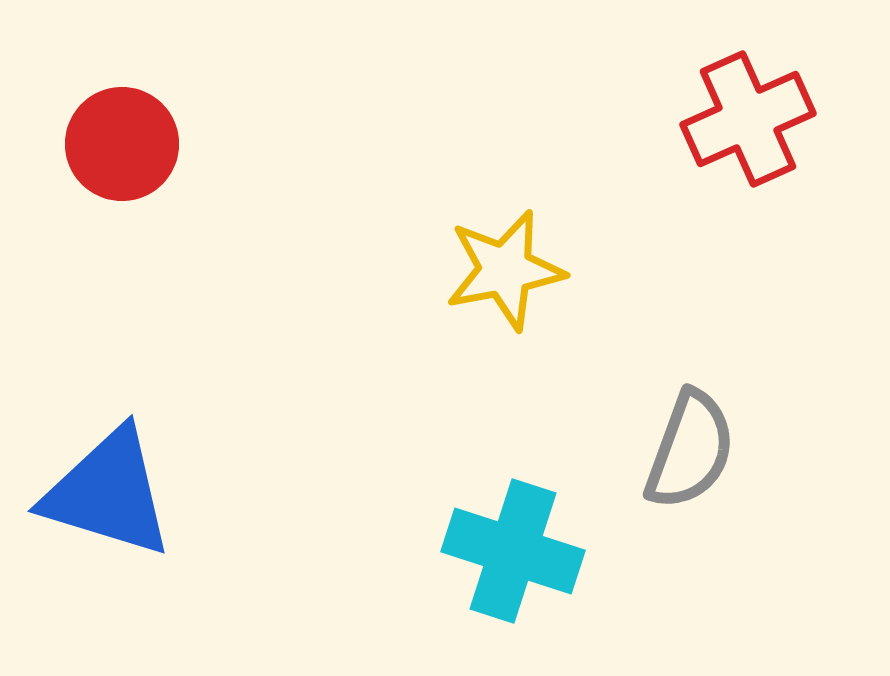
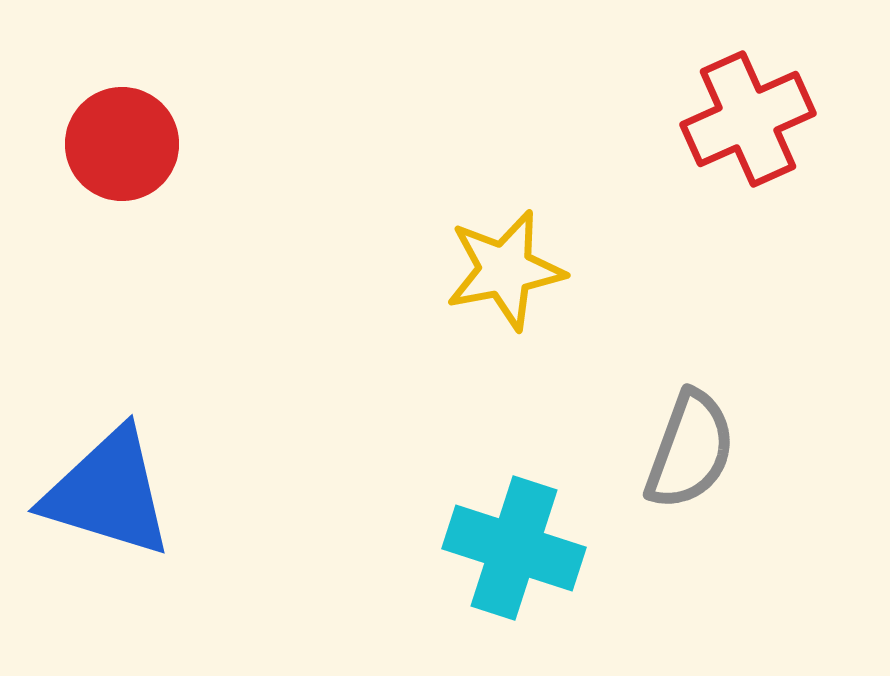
cyan cross: moved 1 px right, 3 px up
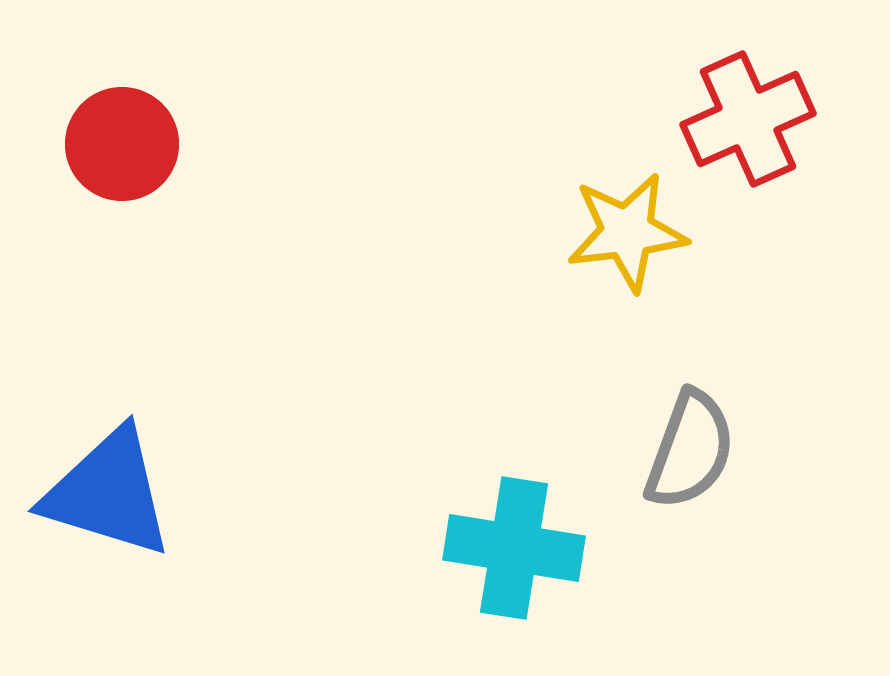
yellow star: moved 122 px right, 38 px up; rotated 4 degrees clockwise
cyan cross: rotated 9 degrees counterclockwise
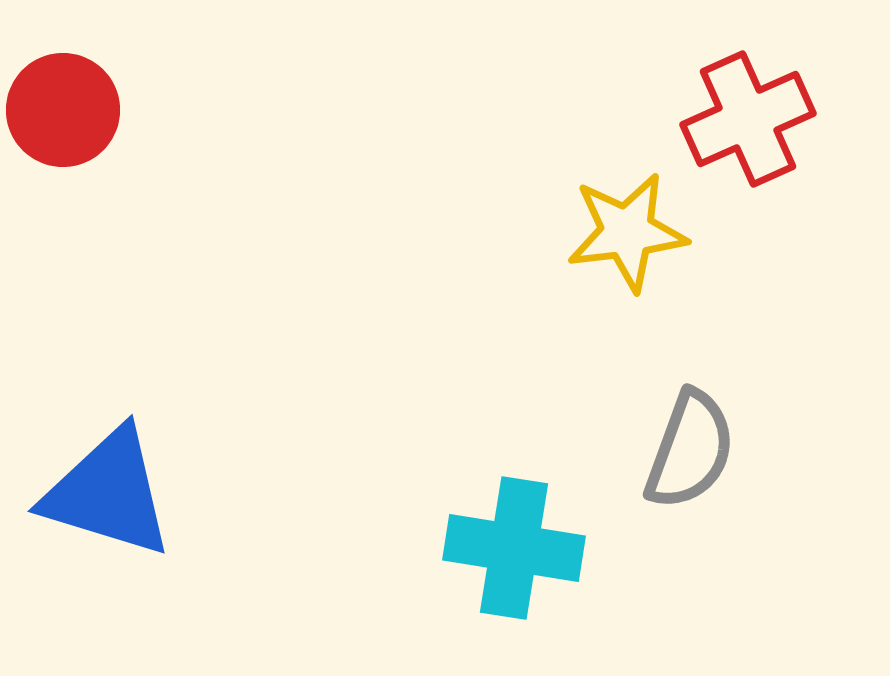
red circle: moved 59 px left, 34 px up
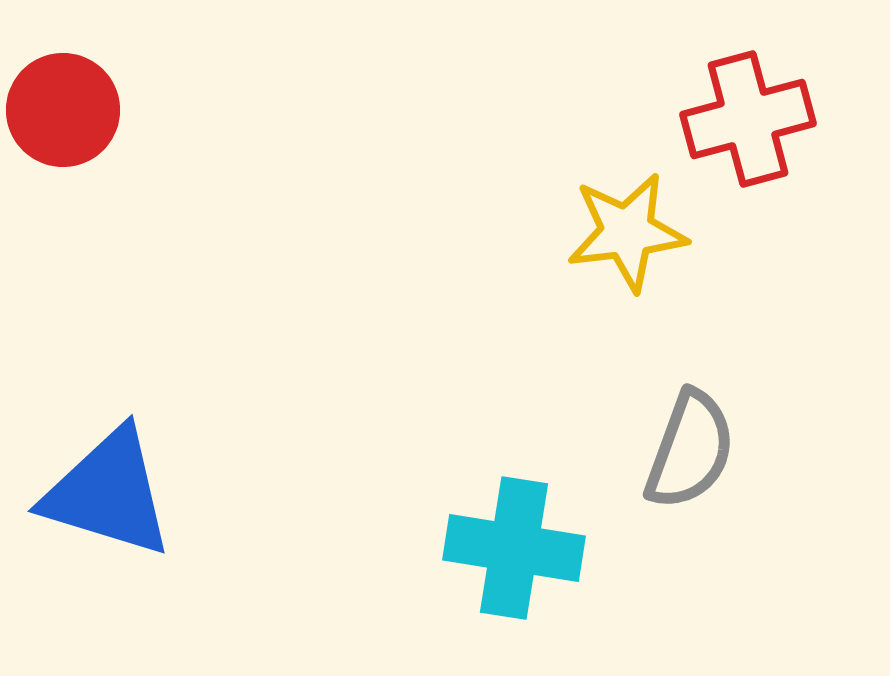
red cross: rotated 9 degrees clockwise
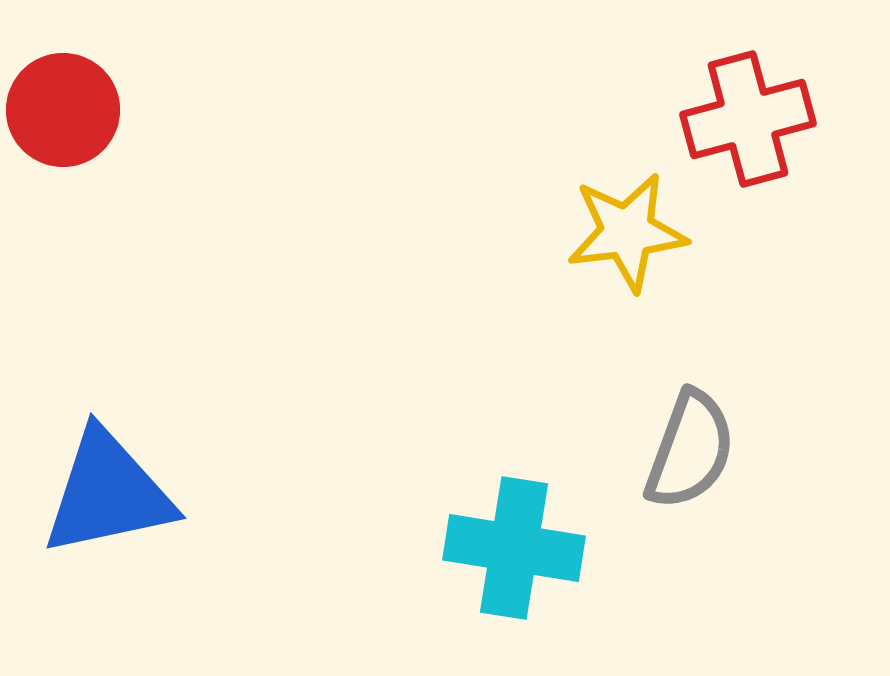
blue triangle: rotated 29 degrees counterclockwise
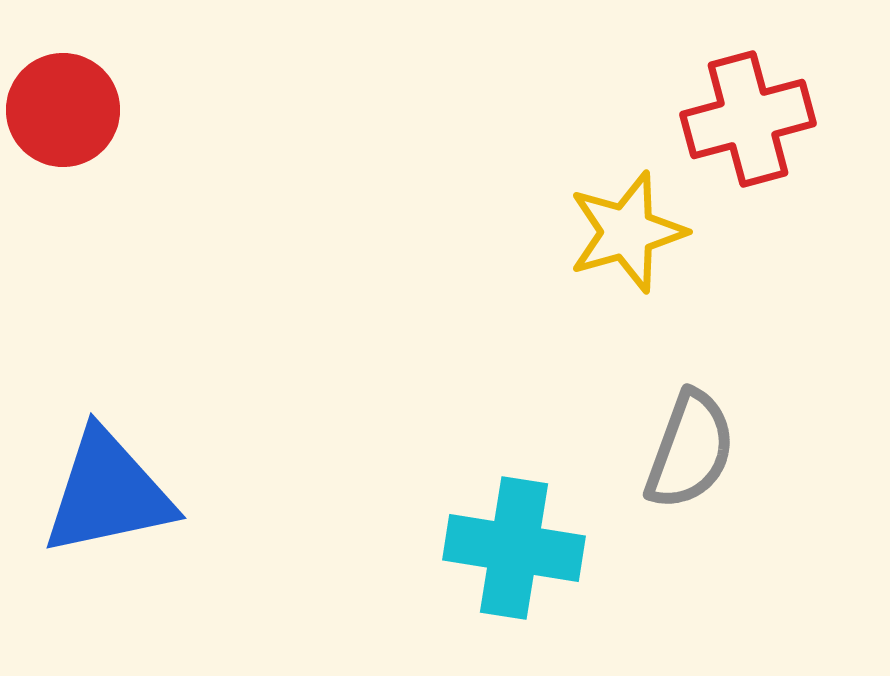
yellow star: rotated 9 degrees counterclockwise
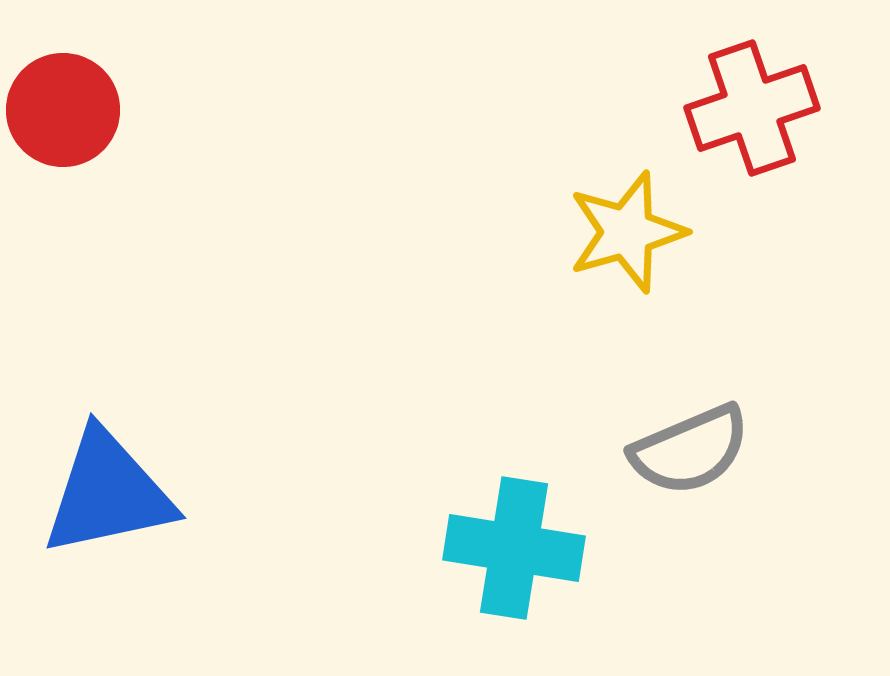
red cross: moved 4 px right, 11 px up; rotated 4 degrees counterclockwise
gray semicircle: rotated 47 degrees clockwise
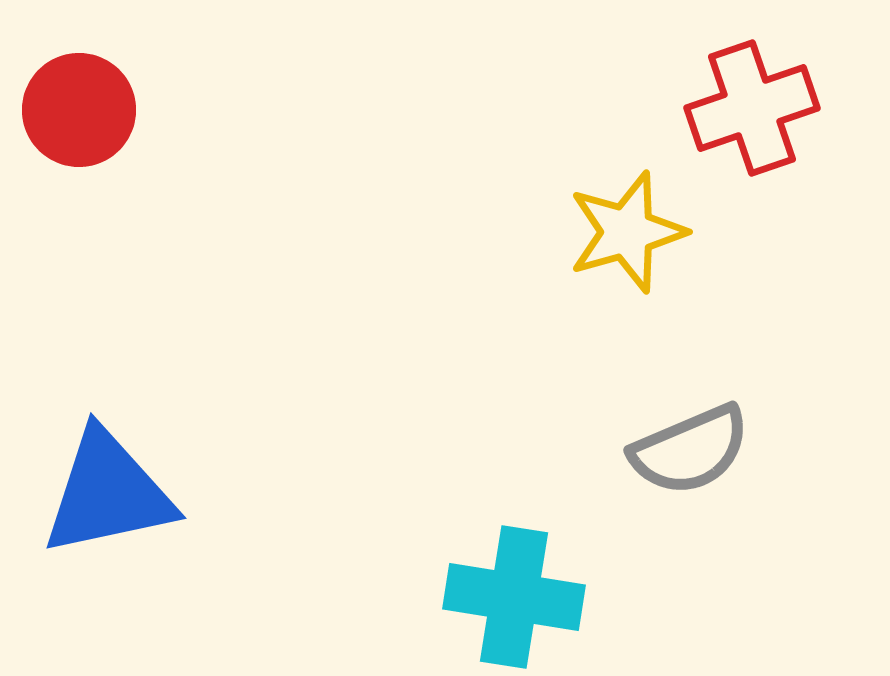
red circle: moved 16 px right
cyan cross: moved 49 px down
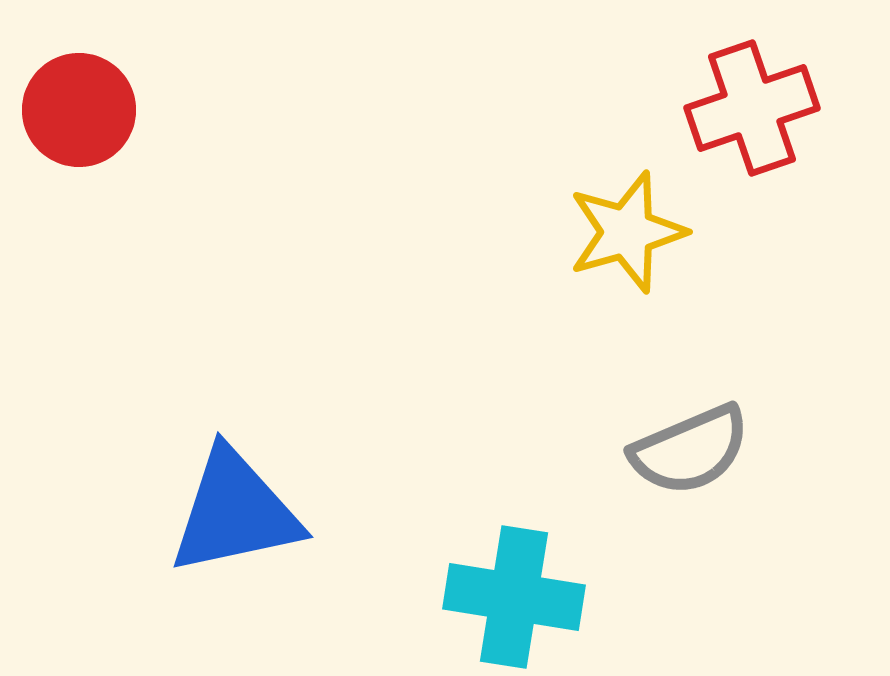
blue triangle: moved 127 px right, 19 px down
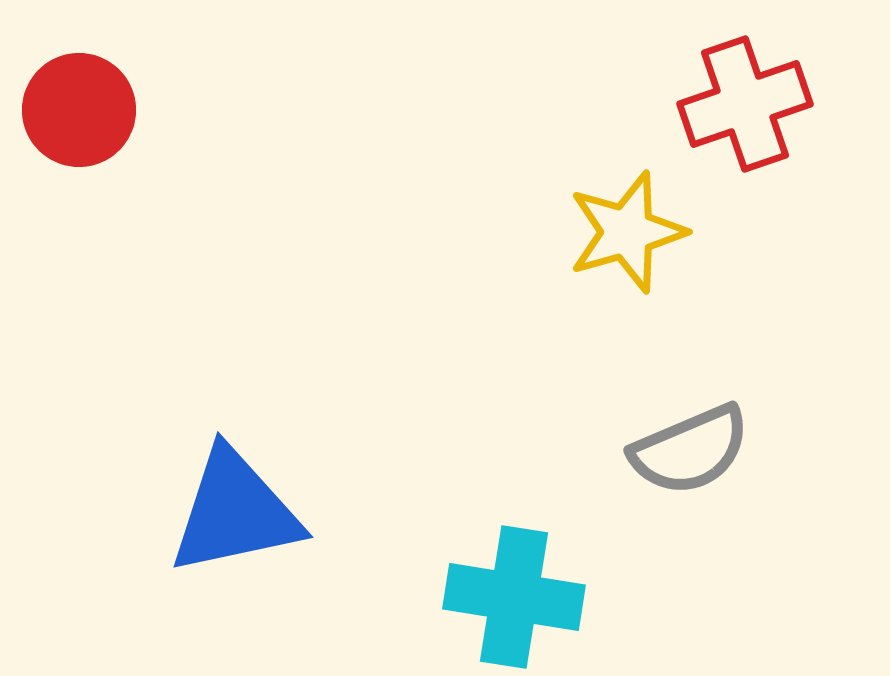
red cross: moved 7 px left, 4 px up
